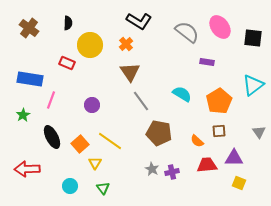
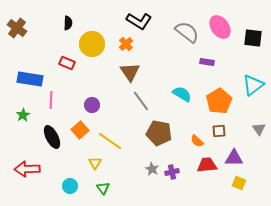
brown cross: moved 12 px left
yellow circle: moved 2 px right, 1 px up
pink line: rotated 18 degrees counterclockwise
gray triangle: moved 3 px up
orange square: moved 14 px up
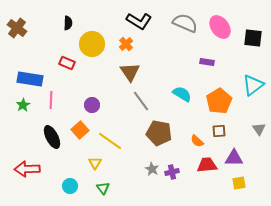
gray semicircle: moved 2 px left, 9 px up; rotated 15 degrees counterclockwise
green star: moved 10 px up
yellow square: rotated 32 degrees counterclockwise
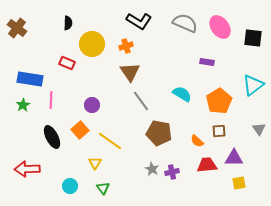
orange cross: moved 2 px down; rotated 24 degrees clockwise
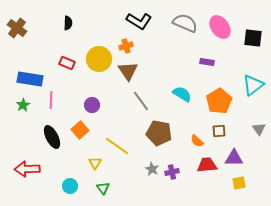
yellow circle: moved 7 px right, 15 px down
brown triangle: moved 2 px left, 1 px up
yellow line: moved 7 px right, 5 px down
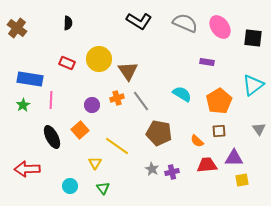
orange cross: moved 9 px left, 52 px down
yellow square: moved 3 px right, 3 px up
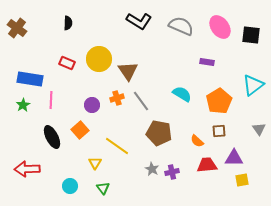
gray semicircle: moved 4 px left, 3 px down
black square: moved 2 px left, 3 px up
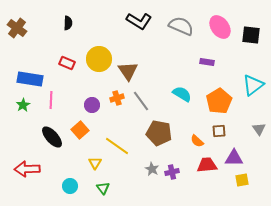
black ellipse: rotated 15 degrees counterclockwise
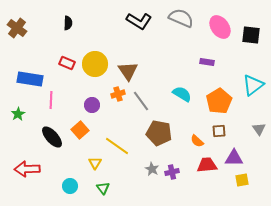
gray semicircle: moved 8 px up
yellow circle: moved 4 px left, 5 px down
orange cross: moved 1 px right, 4 px up
green star: moved 5 px left, 9 px down
